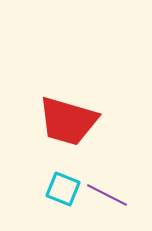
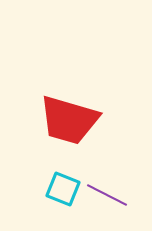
red trapezoid: moved 1 px right, 1 px up
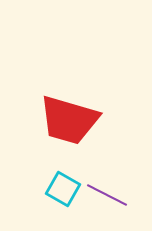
cyan square: rotated 8 degrees clockwise
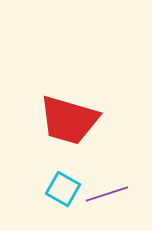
purple line: moved 1 px up; rotated 45 degrees counterclockwise
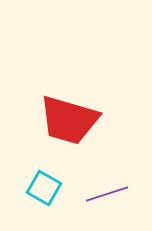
cyan square: moved 19 px left, 1 px up
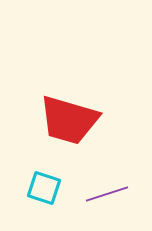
cyan square: rotated 12 degrees counterclockwise
